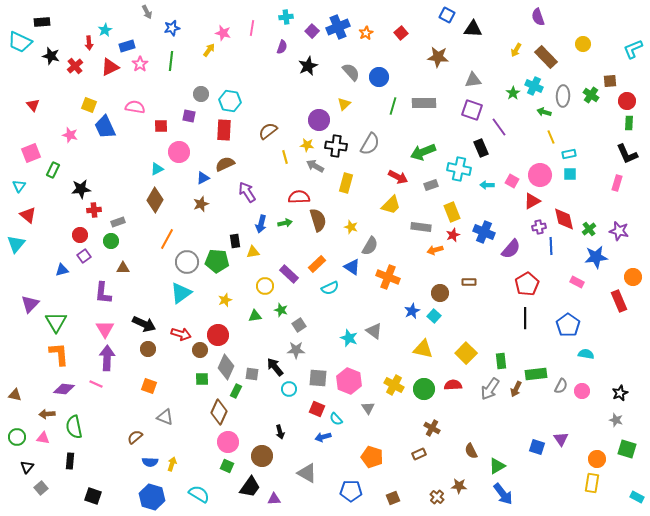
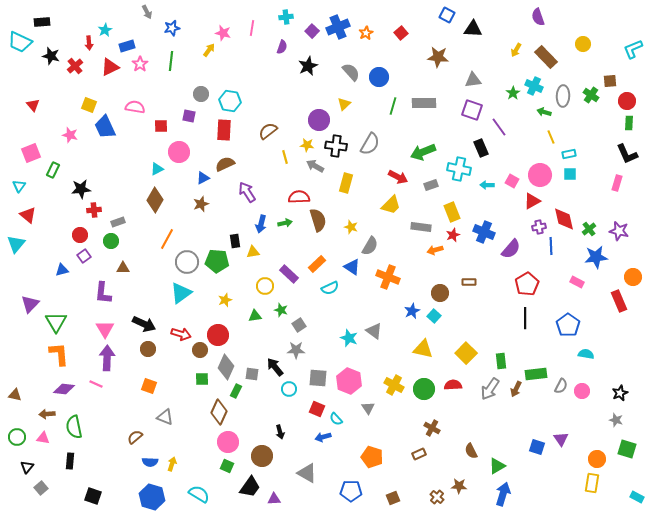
blue arrow at (503, 494): rotated 125 degrees counterclockwise
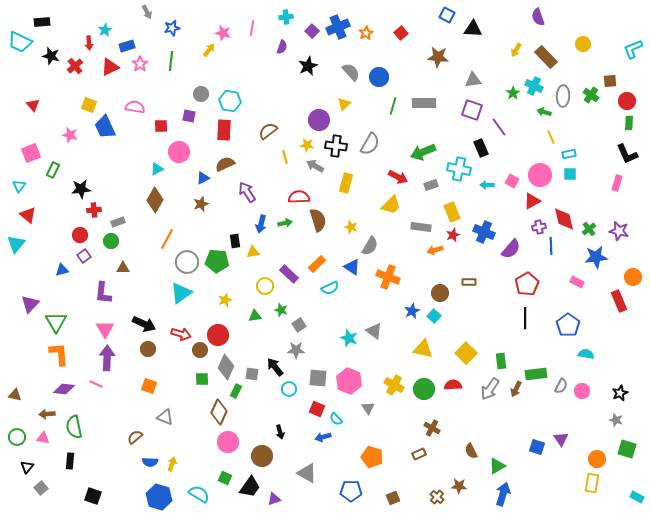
green square at (227, 466): moved 2 px left, 12 px down
blue hexagon at (152, 497): moved 7 px right
purple triangle at (274, 499): rotated 16 degrees counterclockwise
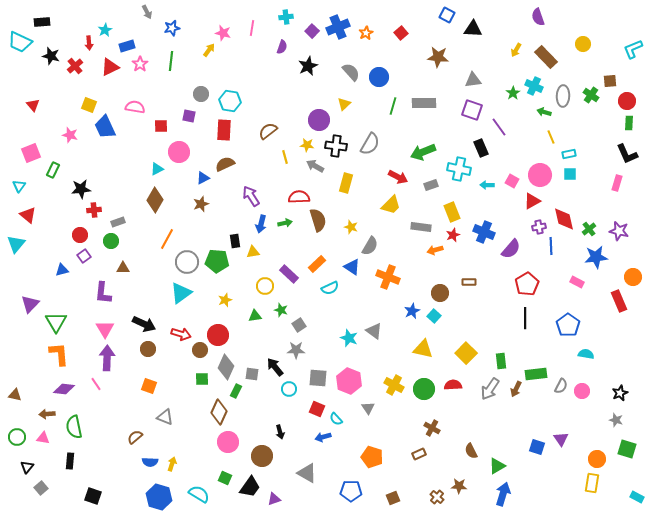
purple arrow at (247, 192): moved 4 px right, 4 px down
pink line at (96, 384): rotated 32 degrees clockwise
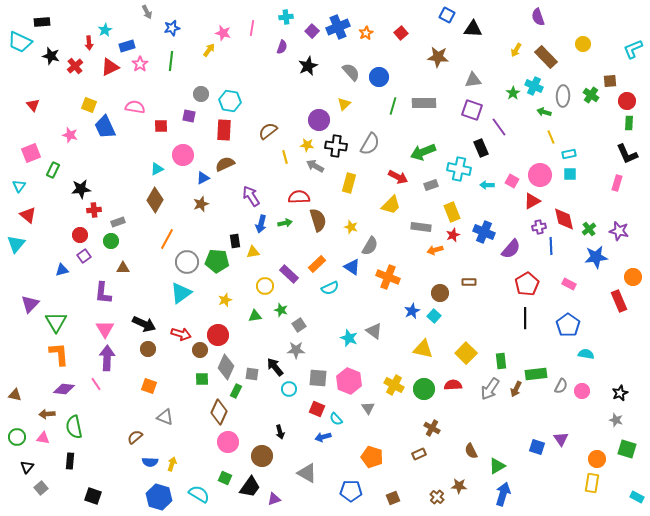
pink circle at (179, 152): moved 4 px right, 3 px down
yellow rectangle at (346, 183): moved 3 px right
pink rectangle at (577, 282): moved 8 px left, 2 px down
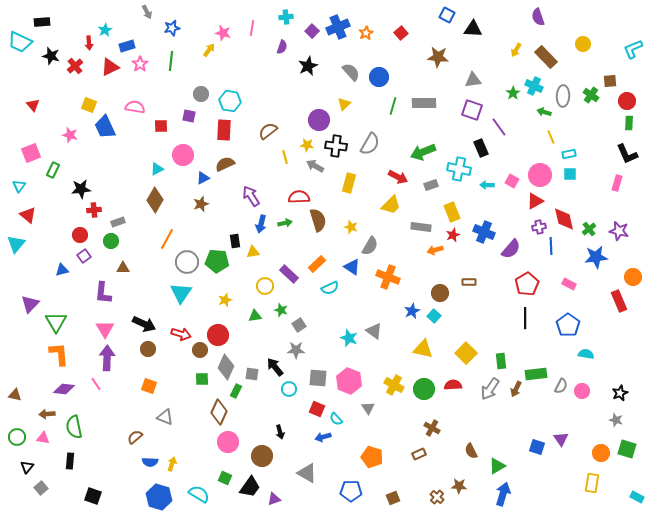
red triangle at (532, 201): moved 3 px right
cyan triangle at (181, 293): rotated 20 degrees counterclockwise
orange circle at (597, 459): moved 4 px right, 6 px up
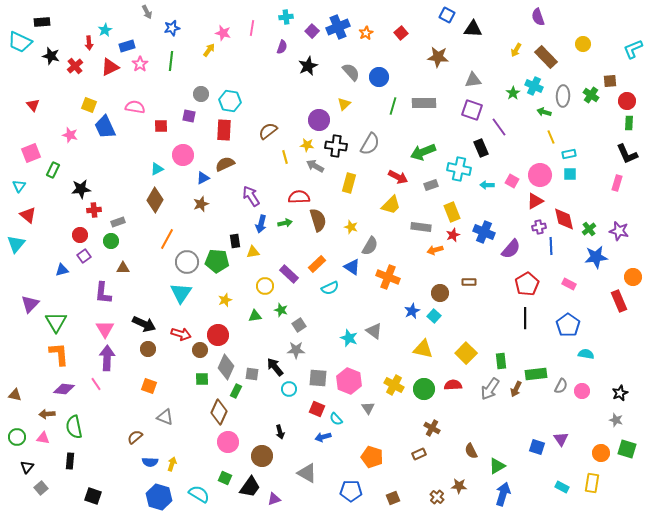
cyan rectangle at (637, 497): moved 75 px left, 10 px up
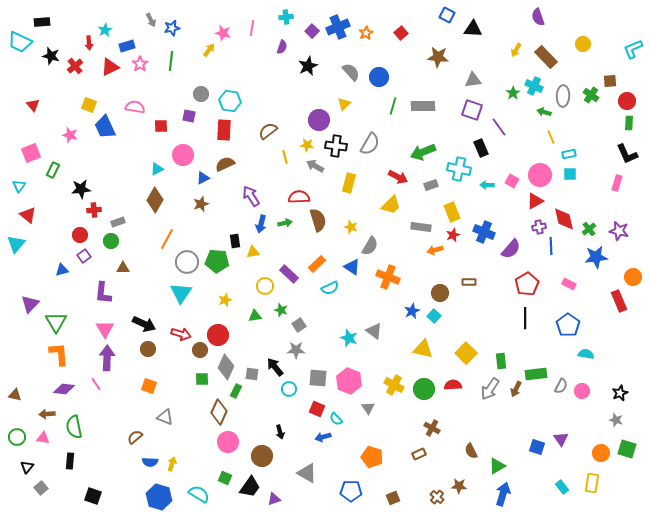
gray arrow at (147, 12): moved 4 px right, 8 px down
gray rectangle at (424, 103): moved 1 px left, 3 px down
cyan rectangle at (562, 487): rotated 24 degrees clockwise
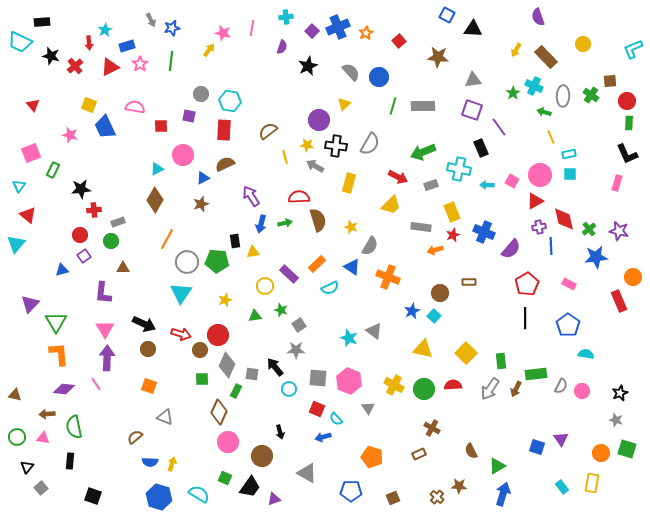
red square at (401, 33): moved 2 px left, 8 px down
gray diamond at (226, 367): moved 1 px right, 2 px up
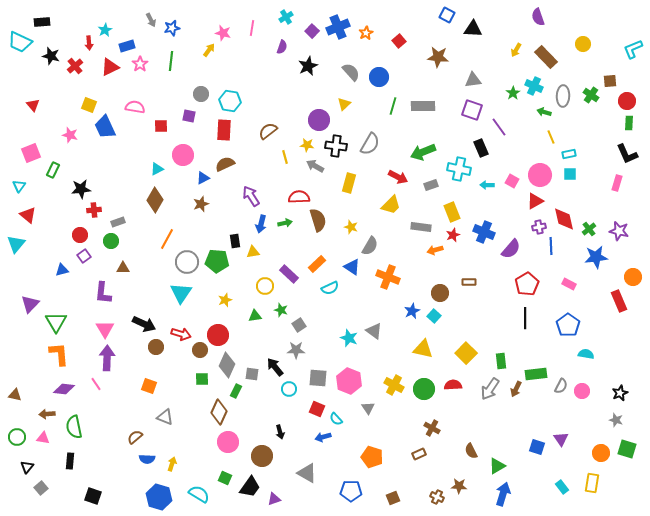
cyan cross at (286, 17): rotated 24 degrees counterclockwise
brown circle at (148, 349): moved 8 px right, 2 px up
blue semicircle at (150, 462): moved 3 px left, 3 px up
brown cross at (437, 497): rotated 16 degrees counterclockwise
